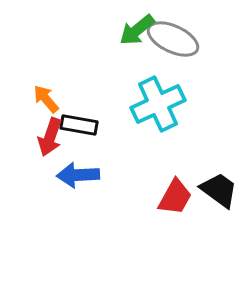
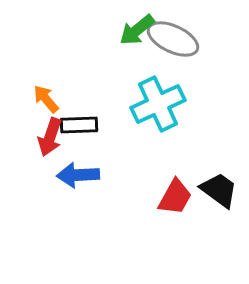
black rectangle: rotated 12 degrees counterclockwise
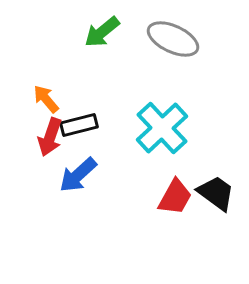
green arrow: moved 35 px left, 2 px down
cyan cross: moved 4 px right, 24 px down; rotated 18 degrees counterclockwise
black rectangle: rotated 12 degrees counterclockwise
blue arrow: rotated 39 degrees counterclockwise
black trapezoid: moved 3 px left, 3 px down
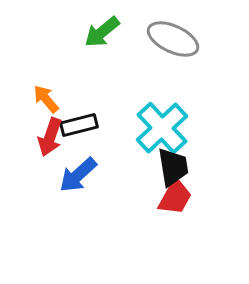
black trapezoid: moved 43 px left, 26 px up; rotated 45 degrees clockwise
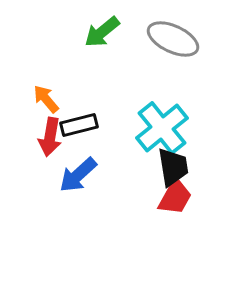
cyan cross: rotated 4 degrees clockwise
red arrow: rotated 9 degrees counterclockwise
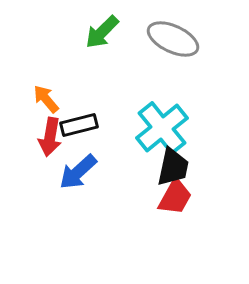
green arrow: rotated 6 degrees counterclockwise
black trapezoid: rotated 21 degrees clockwise
blue arrow: moved 3 px up
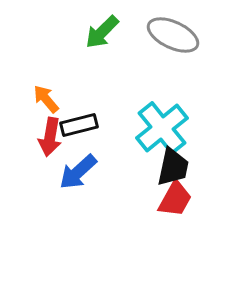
gray ellipse: moved 4 px up
red trapezoid: moved 2 px down
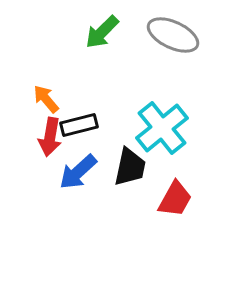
black trapezoid: moved 43 px left
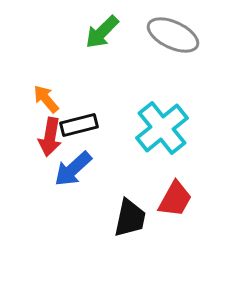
black trapezoid: moved 51 px down
blue arrow: moved 5 px left, 3 px up
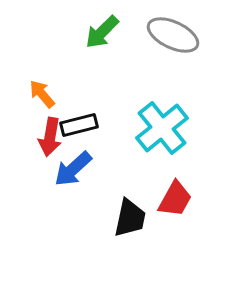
orange arrow: moved 4 px left, 5 px up
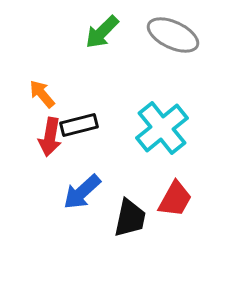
blue arrow: moved 9 px right, 23 px down
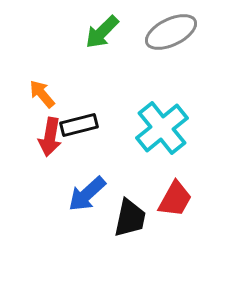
gray ellipse: moved 2 px left, 3 px up; rotated 51 degrees counterclockwise
blue arrow: moved 5 px right, 2 px down
